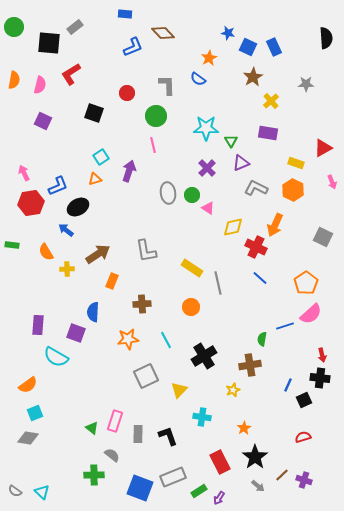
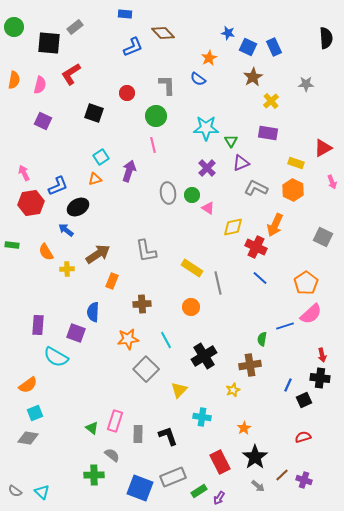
gray square at (146, 376): moved 7 px up; rotated 20 degrees counterclockwise
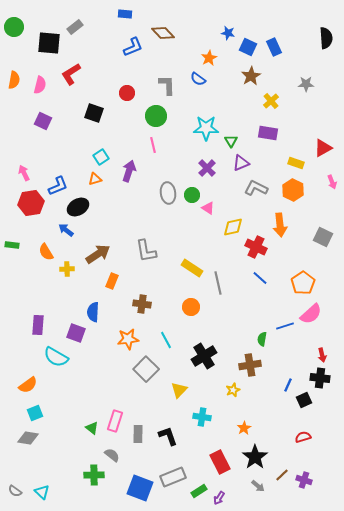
brown star at (253, 77): moved 2 px left, 1 px up
orange arrow at (275, 225): moved 5 px right; rotated 30 degrees counterclockwise
orange pentagon at (306, 283): moved 3 px left
brown cross at (142, 304): rotated 12 degrees clockwise
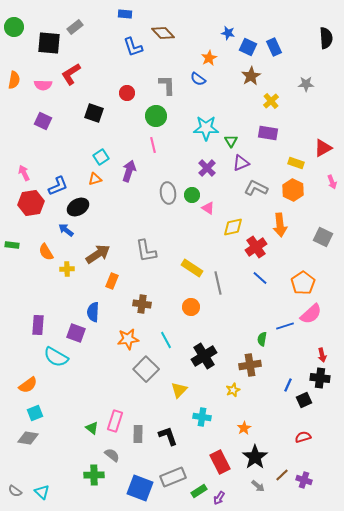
blue L-shape at (133, 47): rotated 95 degrees clockwise
pink semicircle at (40, 85): moved 3 px right; rotated 78 degrees clockwise
red cross at (256, 247): rotated 30 degrees clockwise
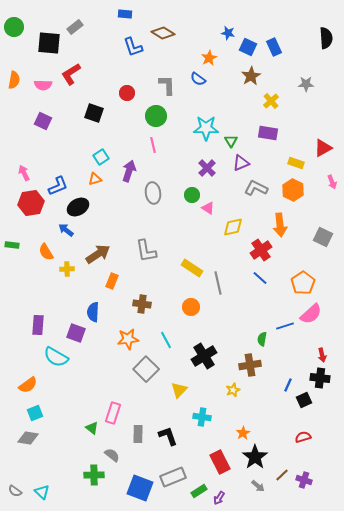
brown diamond at (163, 33): rotated 15 degrees counterclockwise
gray ellipse at (168, 193): moved 15 px left
red cross at (256, 247): moved 5 px right, 3 px down
pink rectangle at (115, 421): moved 2 px left, 8 px up
orange star at (244, 428): moved 1 px left, 5 px down
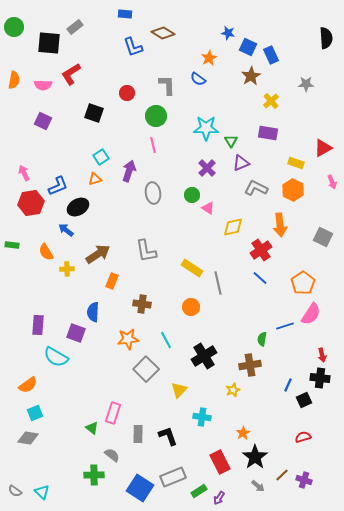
blue rectangle at (274, 47): moved 3 px left, 8 px down
pink semicircle at (311, 314): rotated 15 degrees counterclockwise
blue square at (140, 488): rotated 12 degrees clockwise
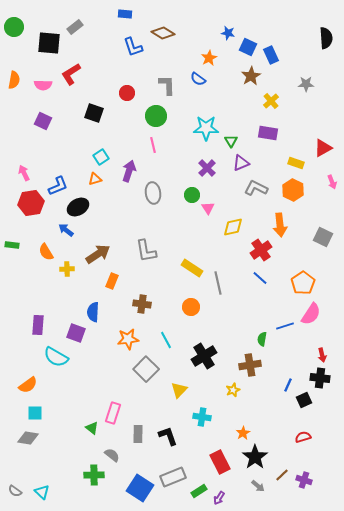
pink triangle at (208, 208): rotated 24 degrees clockwise
cyan square at (35, 413): rotated 21 degrees clockwise
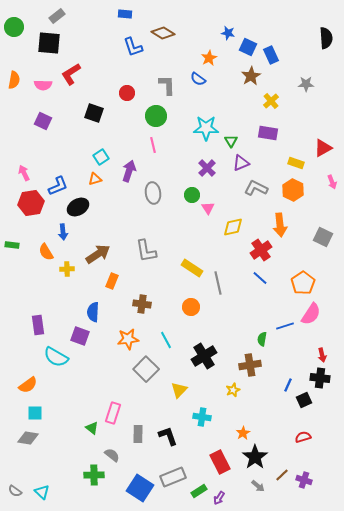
gray rectangle at (75, 27): moved 18 px left, 11 px up
blue arrow at (66, 230): moved 3 px left, 2 px down; rotated 133 degrees counterclockwise
purple rectangle at (38, 325): rotated 12 degrees counterclockwise
purple square at (76, 333): moved 4 px right, 3 px down
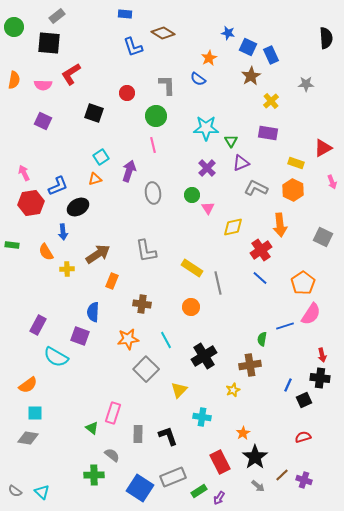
purple rectangle at (38, 325): rotated 36 degrees clockwise
